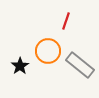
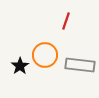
orange circle: moved 3 px left, 4 px down
gray rectangle: rotated 32 degrees counterclockwise
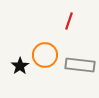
red line: moved 3 px right
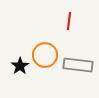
red line: rotated 12 degrees counterclockwise
gray rectangle: moved 2 px left
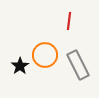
gray rectangle: rotated 56 degrees clockwise
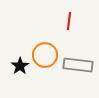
gray rectangle: rotated 56 degrees counterclockwise
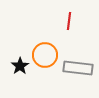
gray rectangle: moved 3 px down
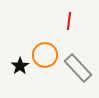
gray rectangle: rotated 40 degrees clockwise
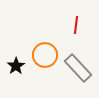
red line: moved 7 px right, 4 px down
black star: moved 4 px left
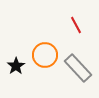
red line: rotated 36 degrees counterclockwise
